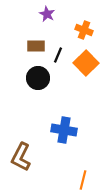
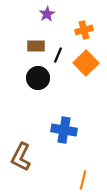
purple star: rotated 14 degrees clockwise
orange cross: rotated 36 degrees counterclockwise
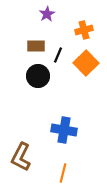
black circle: moved 2 px up
orange line: moved 20 px left, 7 px up
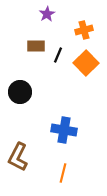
black circle: moved 18 px left, 16 px down
brown L-shape: moved 3 px left
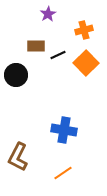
purple star: moved 1 px right
black line: rotated 42 degrees clockwise
black circle: moved 4 px left, 17 px up
orange line: rotated 42 degrees clockwise
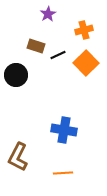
brown rectangle: rotated 18 degrees clockwise
orange line: rotated 30 degrees clockwise
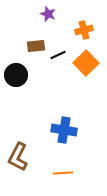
purple star: rotated 21 degrees counterclockwise
brown rectangle: rotated 24 degrees counterclockwise
